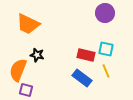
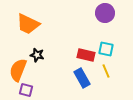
blue rectangle: rotated 24 degrees clockwise
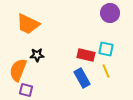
purple circle: moved 5 px right
black star: rotated 16 degrees counterclockwise
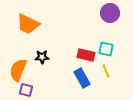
black star: moved 5 px right, 2 px down
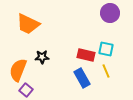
purple square: rotated 24 degrees clockwise
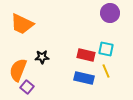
orange trapezoid: moved 6 px left
blue rectangle: moved 2 px right; rotated 48 degrees counterclockwise
purple square: moved 1 px right, 3 px up
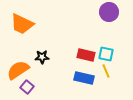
purple circle: moved 1 px left, 1 px up
cyan square: moved 5 px down
orange semicircle: rotated 35 degrees clockwise
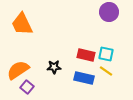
orange trapezoid: rotated 40 degrees clockwise
black star: moved 12 px right, 10 px down
yellow line: rotated 32 degrees counterclockwise
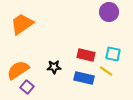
orange trapezoid: rotated 80 degrees clockwise
cyan square: moved 7 px right
